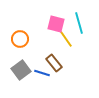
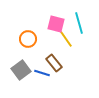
orange circle: moved 8 px right
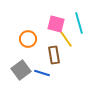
brown rectangle: moved 8 px up; rotated 30 degrees clockwise
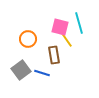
pink square: moved 4 px right, 3 px down
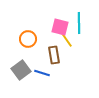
cyan line: rotated 15 degrees clockwise
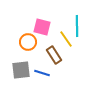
cyan line: moved 2 px left, 3 px down
pink square: moved 18 px left
orange circle: moved 3 px down
brown rectangle: rotated 24 degrees counterclockwise
gray square: rotated 30 degrees clockwise
